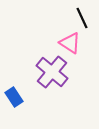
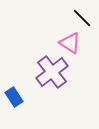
black line: rotated 20 degrees counterclockwise
purple cross: rotated 12 degrees clockwise
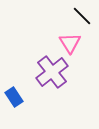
black line: moved 2 px up
pink triangle: rotated 25 degrees clockwise
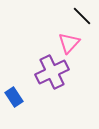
pink triangle: moved 1 px left; rotated 15 degrees clockwise
purple cross: rotated 12 degrees clockwise
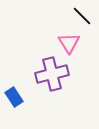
pink triangle: rotated 15 degrees counterclockwise
purple cross: moved 2 px down; rotated 12 degrees clockwise
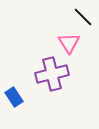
black line: moved 1 px right, 1 px down
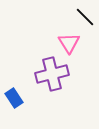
black line: moved 2 px right
blue rectangle: moved 1 px down
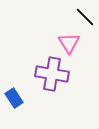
purple cross: rotated 24 degrees clockwise
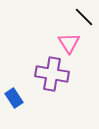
black line: moved 1 px left
